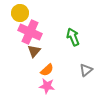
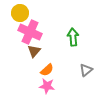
green arrow: rotated 18 degrees clockwise
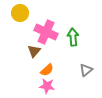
pink cross: moved 16 px right
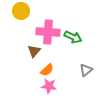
yellow circle: moved 1 px right, 2 px up
pink cross: moved 2 px right; rotated 20 degrees counterclockwise
green arrow: rotated 120 degrees clockwise
pink star: moved 2 px right
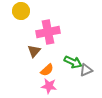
pink cross: rotated 15 degrees counterclockwise
green arrow: moved 25 px down
gray triangle: rotated 16 degrees clockwise
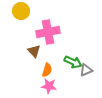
brown triangle: rotated 24 degrees counterclockwise
orange semicircle: rotated 32 degrees counterclockwise
